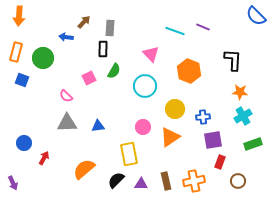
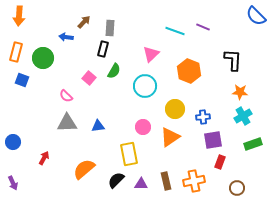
black rectangle: rotated 14 degrees clockwise
pink triangle: rotated 30 degrees clockwise
pink square: rotated 24 degrees counterclockwise
blue circle: moved 11 px left, 1 px up
brown circle: moved 1 px left, 7 px down
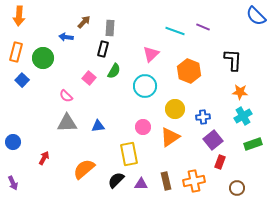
blue square: rotated 24 degrees clockwise
purple square: rotated 30 degrees counterclockwise
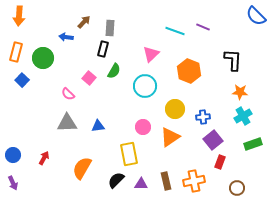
pink semicircle: moved 2 px right, 2 px up
blue circle: moved 13 px down
orange semicircle: moved 2 px left, 1 px up; rotated 20 degrees counterclockwise
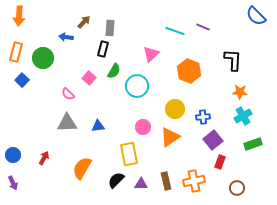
cyan circle: moved 8 px left
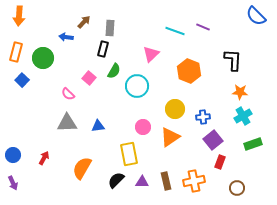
purple triangle: moved 1 px right, 2 px up
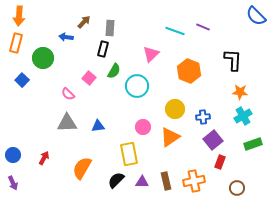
orange rectangle: moved 9 px up
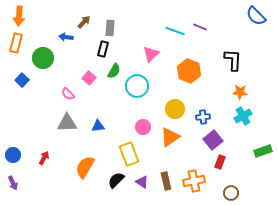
purple line: moved 3 px left
green rectangle: moved 10 px right, 7 px down
yellow rectangle: rotated 10 degrees counterclockwise
orange semicircle: moved 3 px right, 1 px up
purple triangle: rotated 32 degrees clockwise
brown circle: moved 6 px left, 5 px down
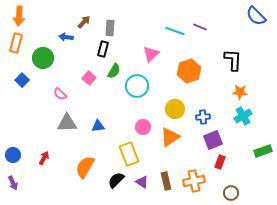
orange hexagon: rotated 20 degrees clockwise
pink semicircle: moved 8 px left
purple square: rotated 18 degrees clockwise
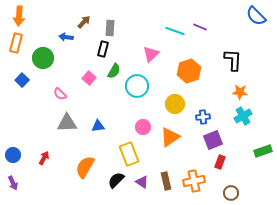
yellow circle: moved 5 px up
